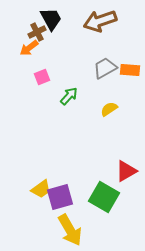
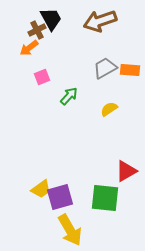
brown cross: moved 2 px up
green square: moved 1 px right, 1 px down; rotated 24 degrees counterclockwise
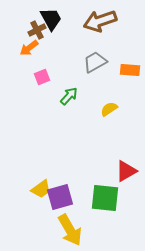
gray trapezoid: moved 10 px left, 6 px up
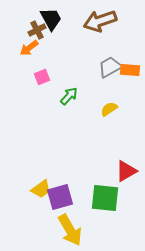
gray trapezoid: moved 15 px right, 5 px down
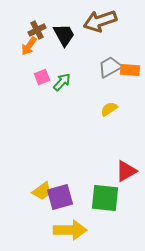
black trapezoid: moved 13 px right, 16 px down
orange arrow: moved 2 px up; rotated 18 degrees counterclockwise
green arrow: moved 7 px left, 14 px up
yellow trapezoid: moved 1 px right, 2 px down
yellow arrow: rotated 60 degrees counterclockwise
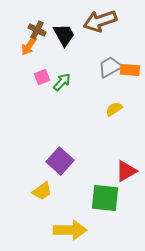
brown cross: rotated 36 degrees counterclockwise
yellow semicircle: moved 5 px right
purple square: moved 36 px up; rotated 32 degrees counterclockwise
